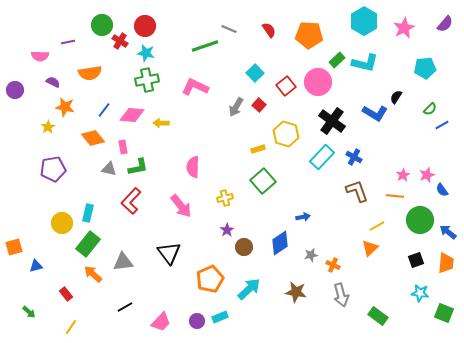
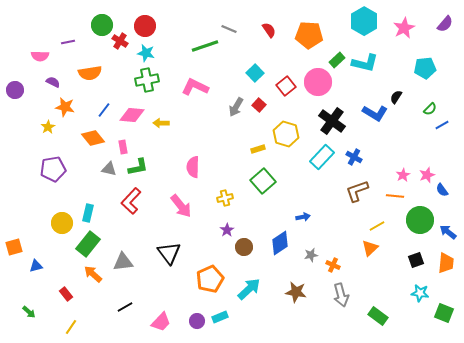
brown L-shape at (357, 191): rotated 90 degrees counterclockwise
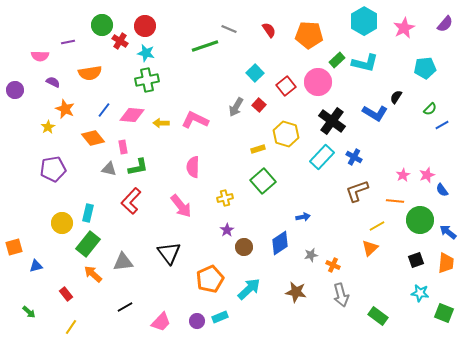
pink L-shape at (195, 87): moved 33 px down
orange star at (65, 107): moved 2 px down; rotated 12 degrees clockwise
orange line at (395, 196): moved 5 px down
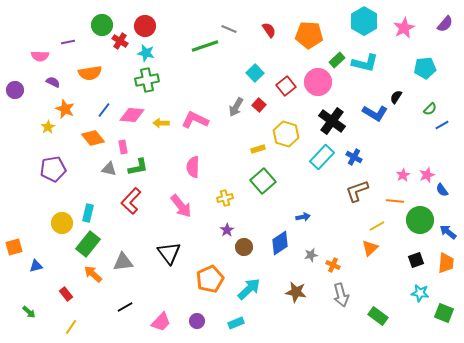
cyan rectangle at (220, 317): moved 16 px right, 6 px down
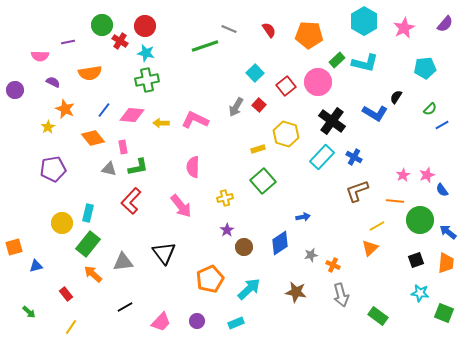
black triangle at (169, 253): moved 5 px left
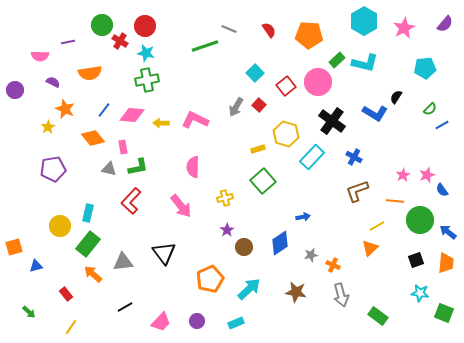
cyan rectangle at (322, 157): moved 10 px left
yellow circle at (62, 223): moved 2 px left, 3 px down
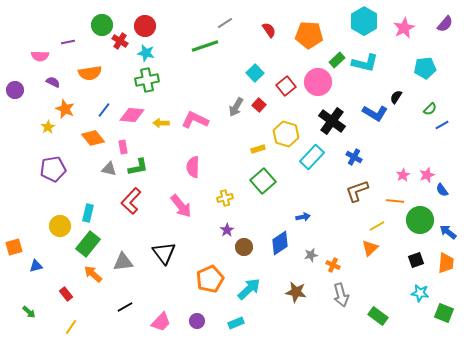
gray line at (229, 29): moved 4 px left, 6 px up; rotated 56 degrees counterclockwise
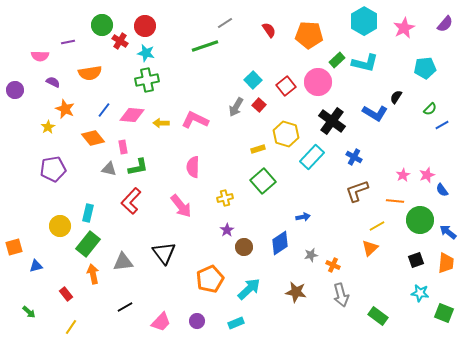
cyan square at (255, 73): moved 2 px left, 7 px down
orange arrow at (93, 274): rotated 36 degrees clockwise
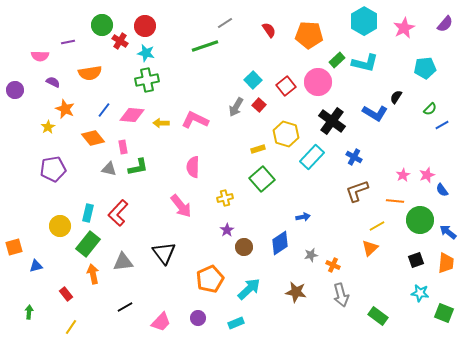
green square at (263, 181): moved 1 px left, 2 px up
red L-shape at (131, 201): moved 13 px left, 12 px down
green arrow at (29, 312): rotated 128 degrees counterclockwise
purple circle at (197, 321): moved 1 px right, 3 px up
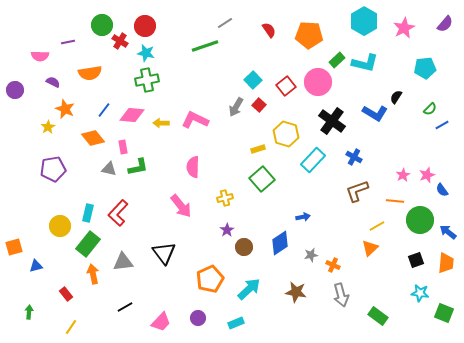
cyan rectangle at (312, 157): moved 1 px right, 3 px down
